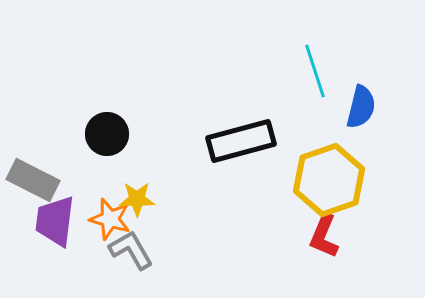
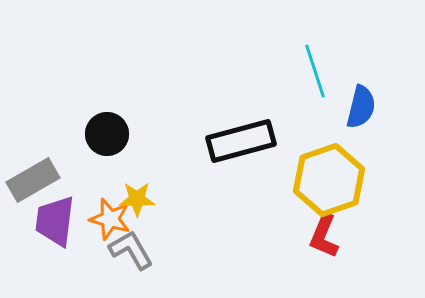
gray rectangle: rotated 57 degrees counterclockwise
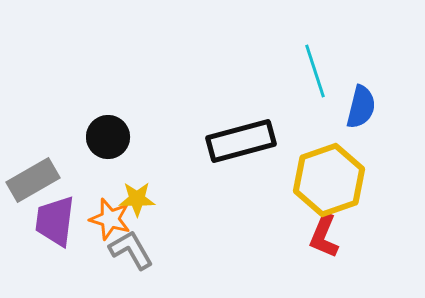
black circle: moved 1 px right, 3 px down
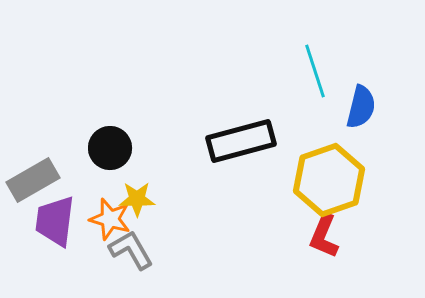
black circle: moved 2 px right, 11 px down
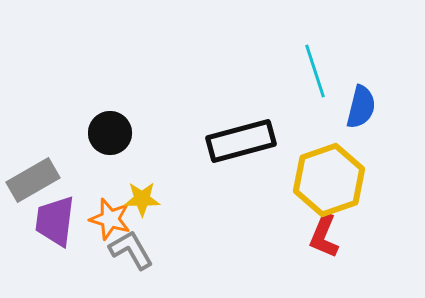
black circle: moved 15 px up
yellow star: moved 5 px right
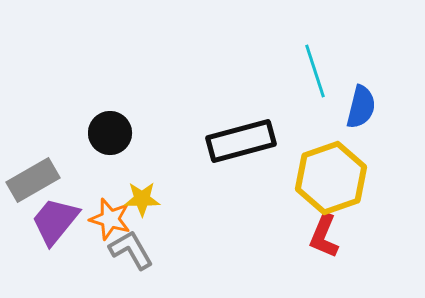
yellow hexagon: moved 2 px right, 2 px up
purple trapezoid: rotated 32 degrees clockwise
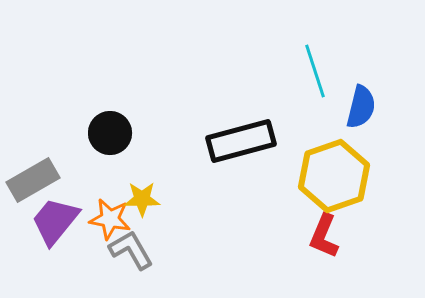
yellow hexagon: moved 3 px right, 2 px up
orange star: rotated 6 degrees counterclockwise
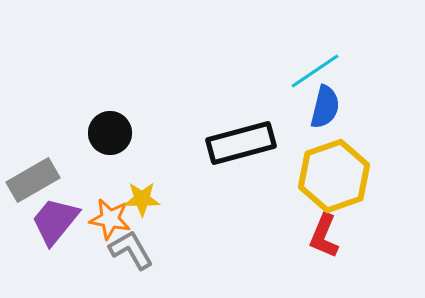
cyan line: rotated 74 degrees clockwise
blue semicircle: moved 36 px left
black rectangle: moved 2 px down
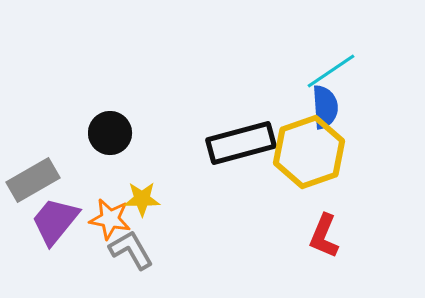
cyan line: moved 16 px right
blue semicircle: rotated 18 degrees counterclockwise
yellow hexagon: moved 25 px left, 24 px up
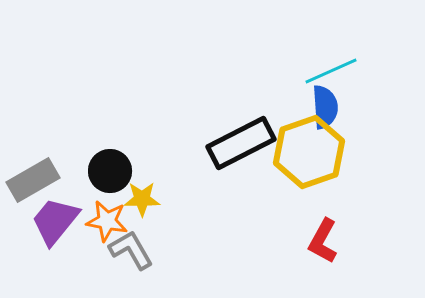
cyan line: rotated 10 degrees clockwise
black circle: moved 38 px down
black rectangle: rotated 12 degrees counterclockwise
orange star: moved 3 px left, 2 px down
red L-shape: moved 1 px left, 5 px down; rotated 6 degrees clockwise
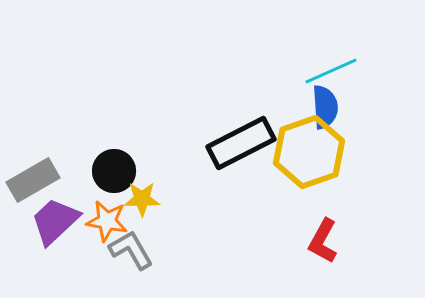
black circle: moved 4 px right
purple trapezoid: rotated 8 degrees clockwise
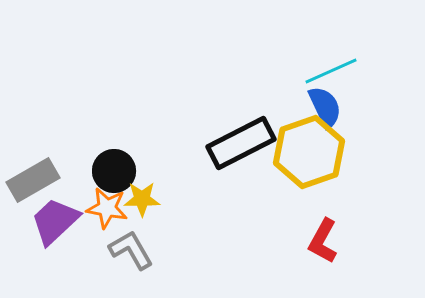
blue semicircle: rotated 21 degrees counterclockwise
orange star: moved 13 px up
